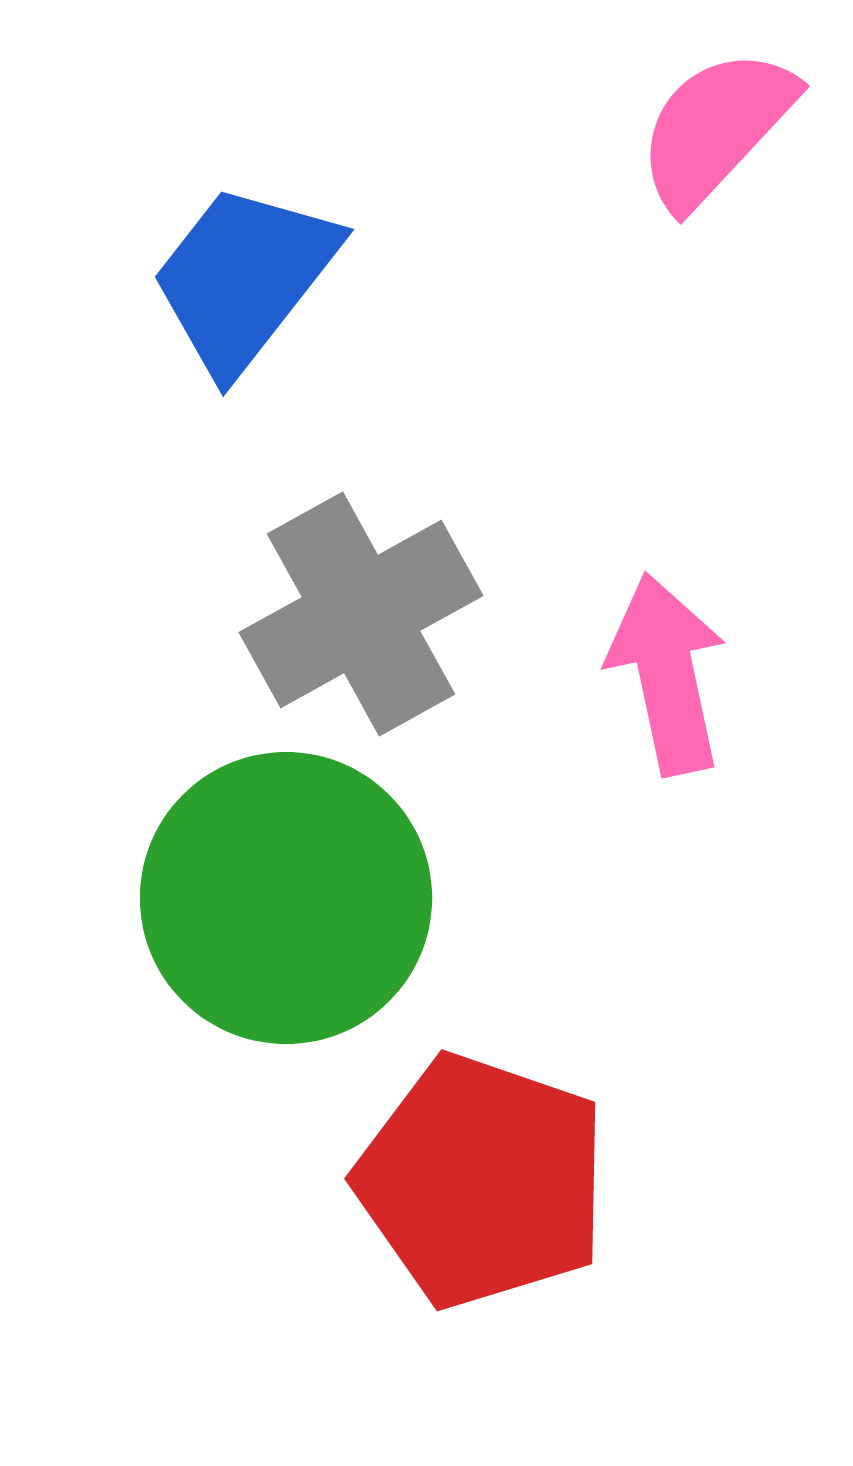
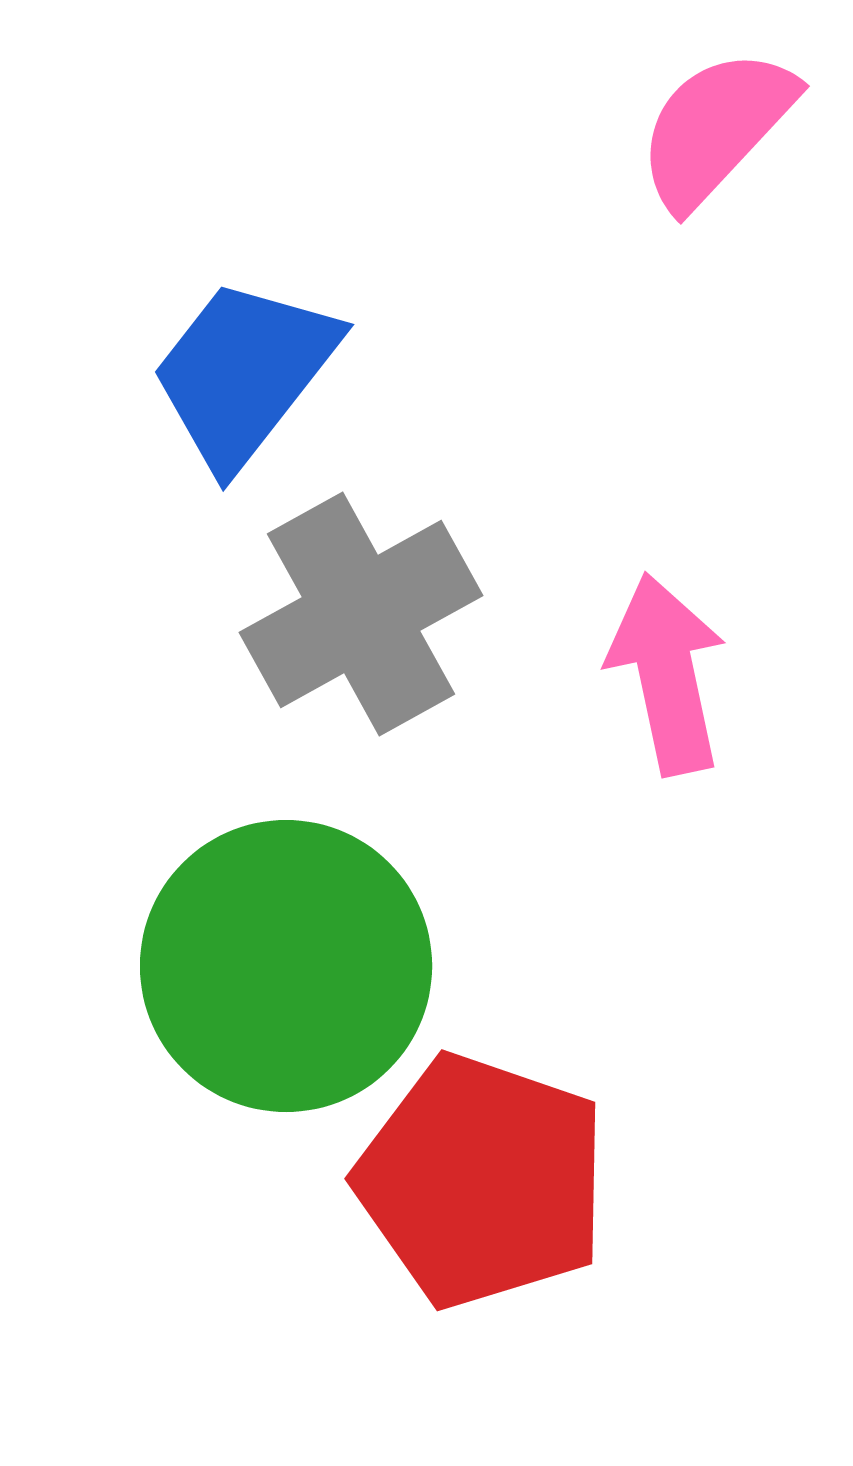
blue trapezoid: moved 95 px down
green circle: moved 68 px down
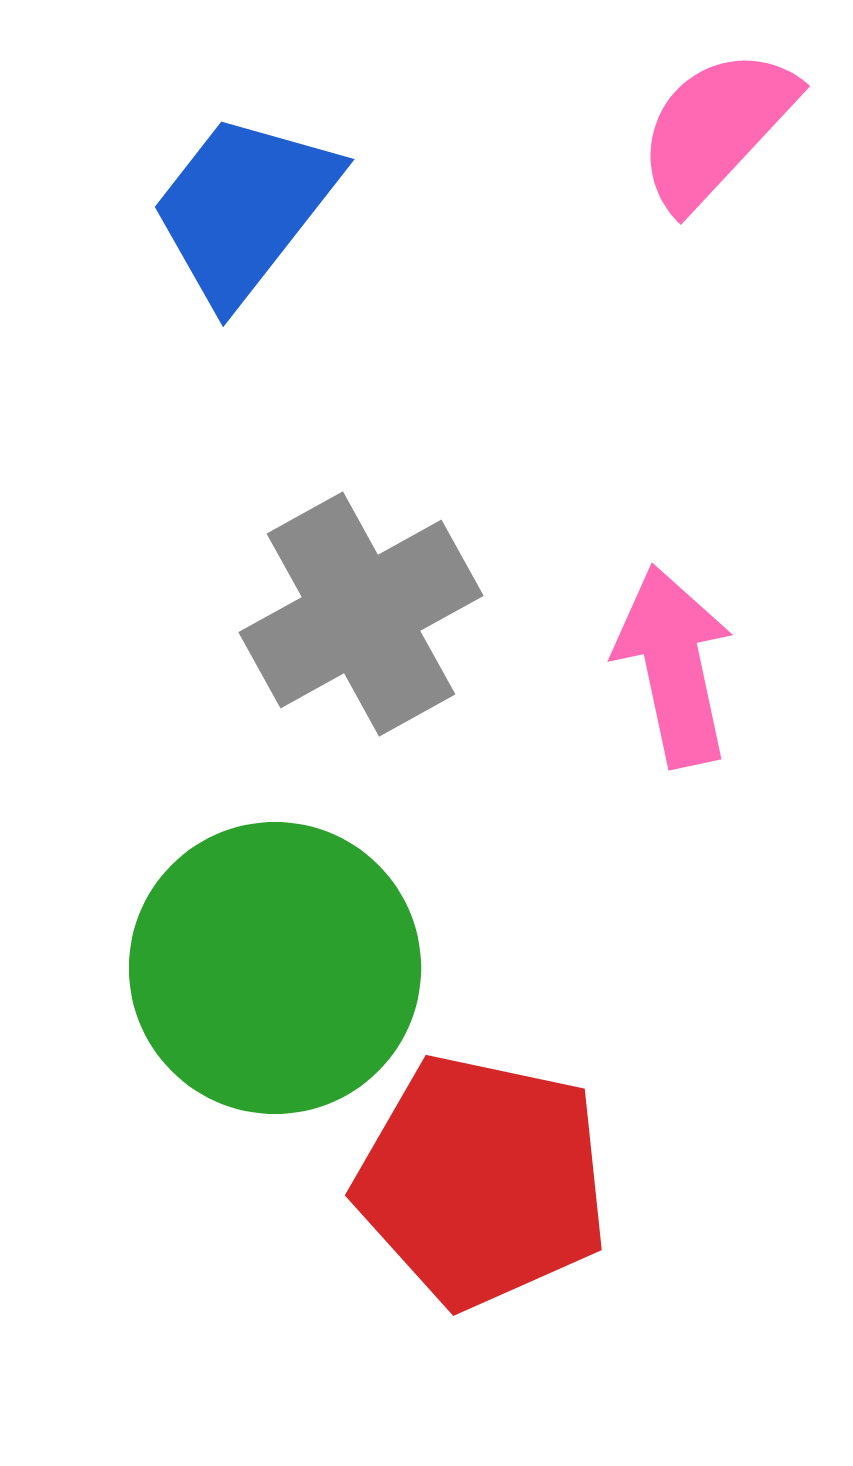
blue trapezoid: moved 165 px up
pink arrow: moved 7 px right, 8 px up
green circle: moved 11 px left, 2 px down
red pentagon: rotated 7 degrees counterclockwise
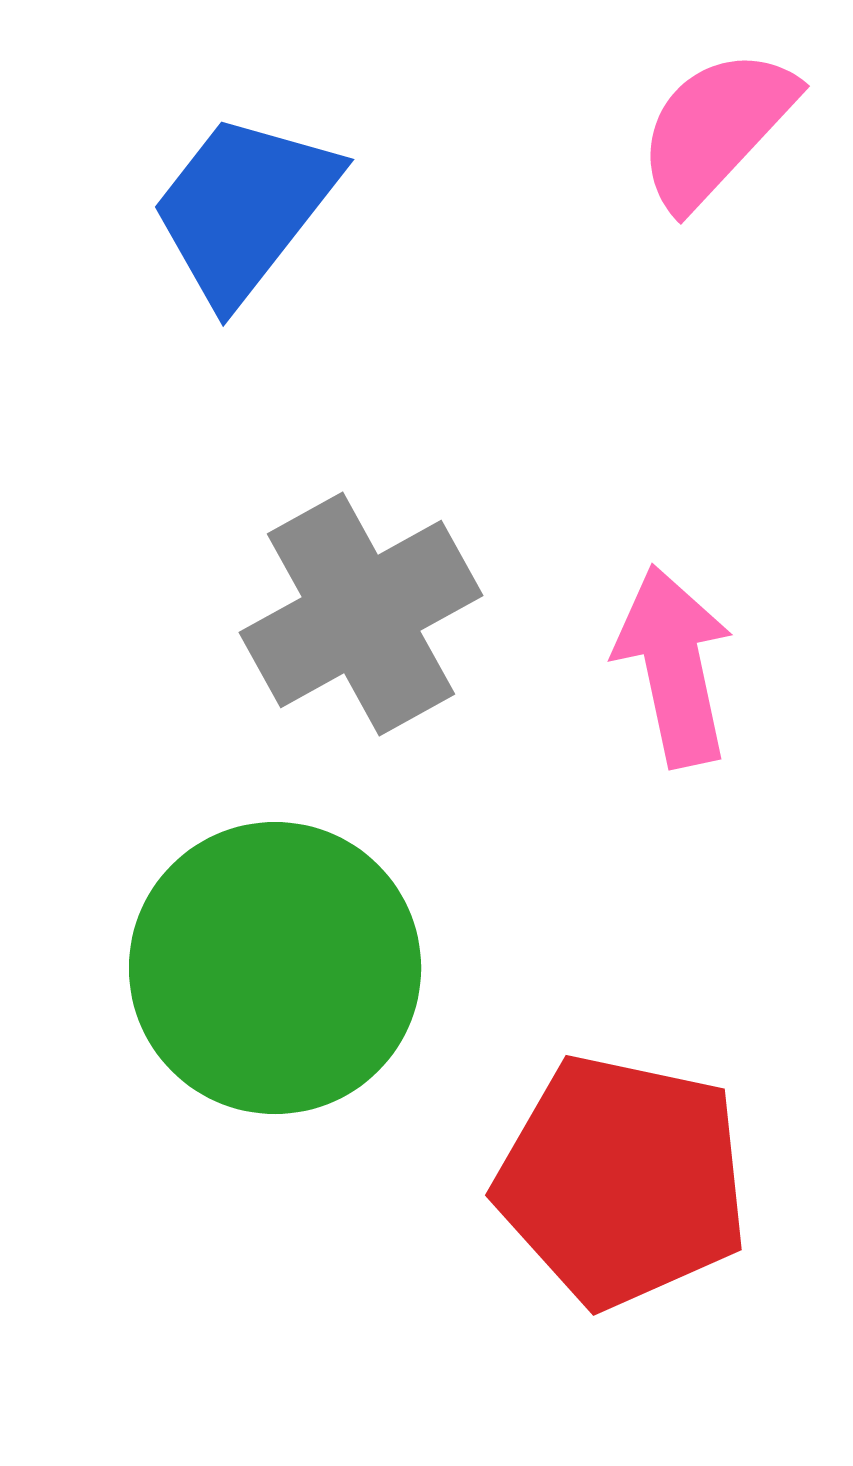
red pentagon: moved 140 px right
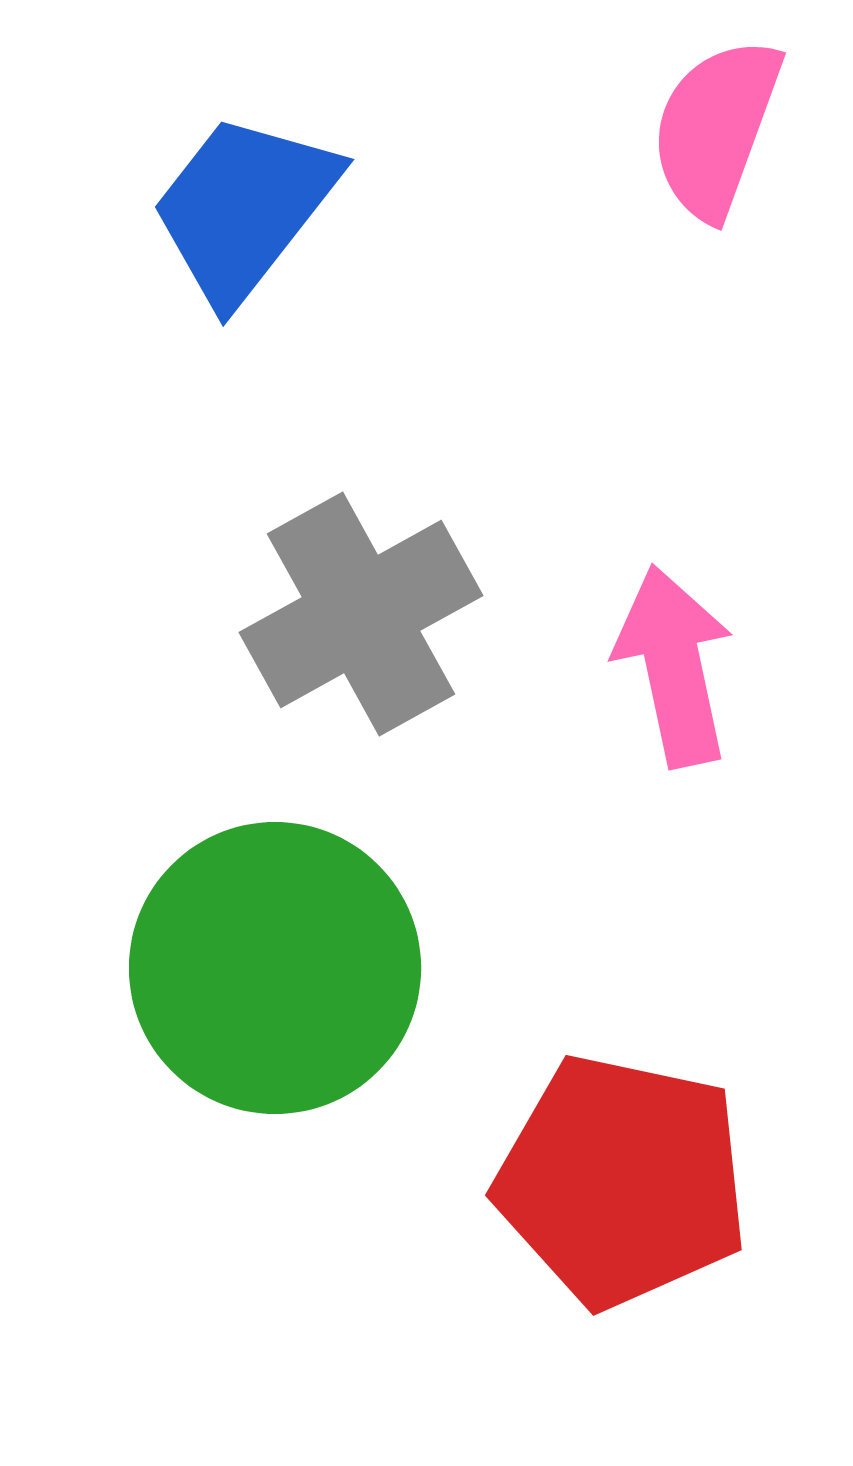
pink semicircle: rotated 23 degrees counterclockwise
